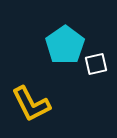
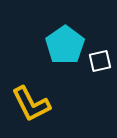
white square: moved 4 px right, 3 px up
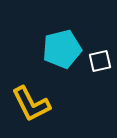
cyan pentagon: moved 3 px left, 4 px down; rotated 21 degrees clockwise
